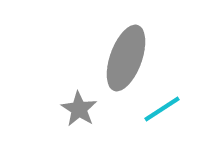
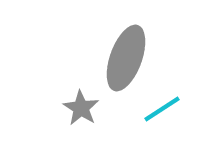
gray star: moved 2 px right, 1 px up
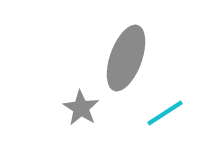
cyan line: moved 3 px right, 4 px down
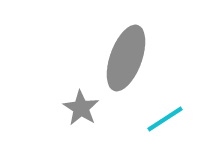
cyan line: moved 6 px down
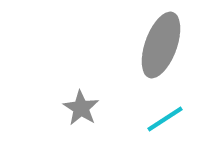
gray ellipse: moved 35 px right, 13 px up
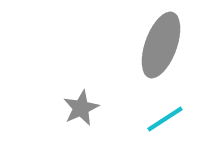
gray star: rotated 15 degrees clockwise
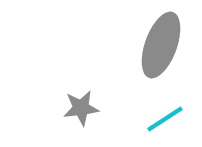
gray star: rotated 18 degrees clockwise
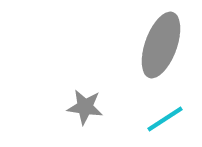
gray star: moved 4 px right, 1 px up; rotated 15 degrees clockwise
